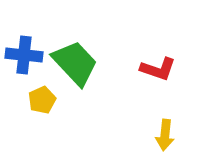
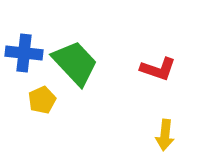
blue cross: moved 2 px up
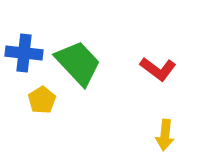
green trapezoid: moved 3 px right
red L-shape: rotated 18 degrees clockwise
yellow pentagon: rotated 8 degrees counterclockwise
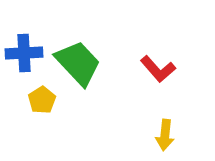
blue cross: rotated 9 degrees counterclockwise
red L-shape: rotated 12 degrees clockwise
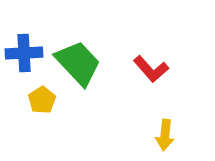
red L-shape: moved 7 px left
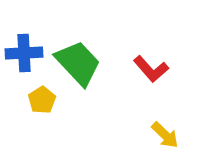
yellow arrow: rotated 52 degrees counterclockwise
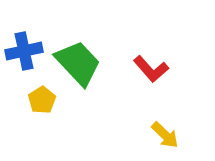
blue cross: moved 2 px up; rotated 9 degrees counterclockwise
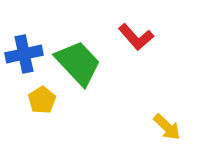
blue cross: moved 3 px down
red L-shape: moved 15 px left, 32 px up
yellow arrow: moved 2 px right, 8 px up
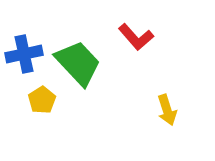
yellow arrow: moved 17 px up; rotated 28 degrees clockwise
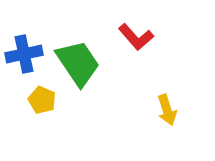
green trapezoid: rotated 9 degrees clockwise
yellow pentagon: rotated 16 degrees counterclockwise
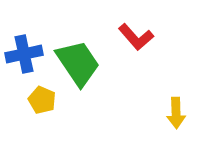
yellow arrow: moved 9 px right, 3 px down; rotated 16 degrees clockwise
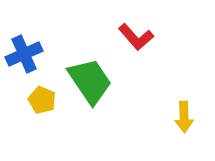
blue cross: rotated 12 degrees counterclockwise
green trapezoid: moved 12 px right, 18 px down
yellow arrow: moved 8 px right, 4 px down
